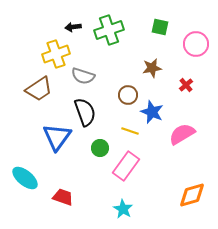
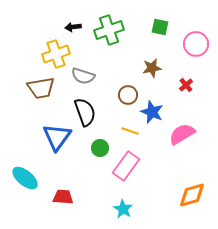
brown trapezoid: moved 2 px right, 1 px up; rotated 24 degrees clockwise
red trapezoid: rotated 15 degrees counterclockwise
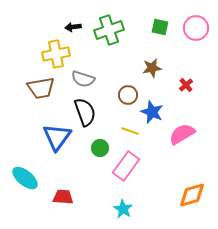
pink circle: moved 16 px up
yellow cross: rotated 8 degrees clockwise
gray semicircle: moved 3 px down
